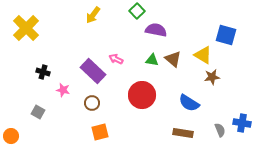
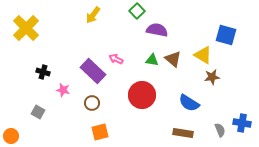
purple semicircle: moved 1 px right
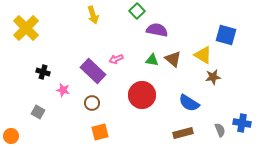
yellow arrow: rotated 54 degrees counterclockwise
pink arrow: rotated 48 degrees counterclockwise
brown star: moved 1 px right
brown rectangle: rotated 24 degrees counterclockwise
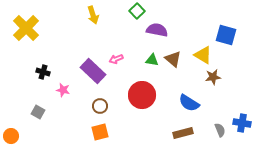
brown circle: moved 8 px right, 3 px down
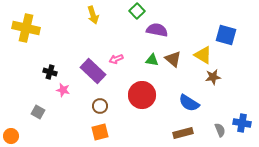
yellow cross: rotated 32 degrees counterclockwise
black cross: moved 7 px right
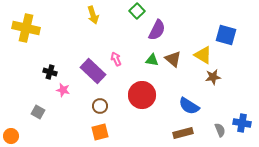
purple semicircle: rotated 105 degrees clockwise
pink arrow: rotated 88 degrees clockwise
blue semicircle: moved 3 px down
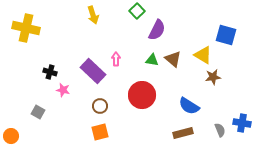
pink arrow: rotated 24 degrees clockwise
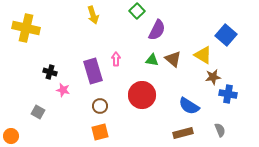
blue square: rotated 25 degrees clockwise
purple rectangle: rotated 30 degrees clockwise
blue cross: moved 14 px left, 29 px up
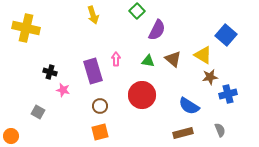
green triangle: moved 4 px left, 1 px down
brown star: moved 3 px left
blue cross: rotated 24 degrees counterclockwise
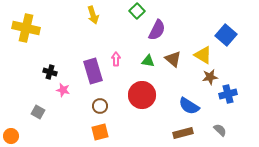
gray semicircle: rotated 24 degrees counterclockwise
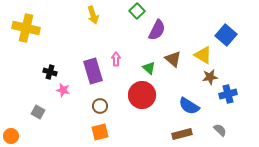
green triangle: moved 1 px right, 7 px down; rotated 32 degrees clockwise
brown rectangle: moved 1 px left, 1 px down
